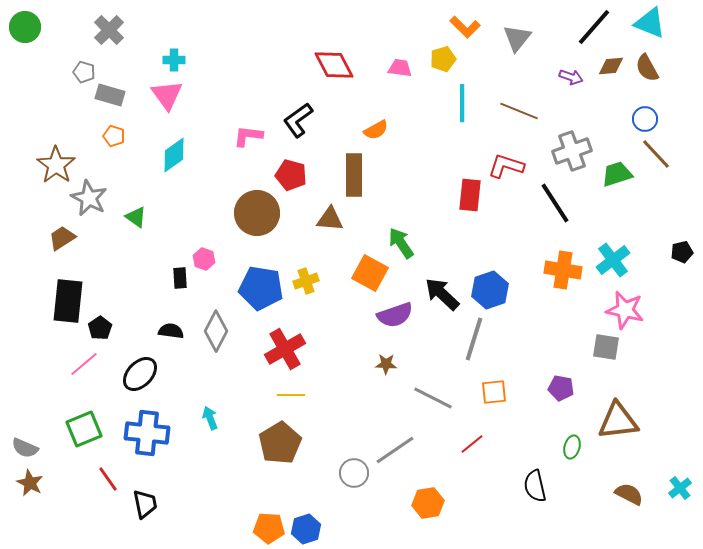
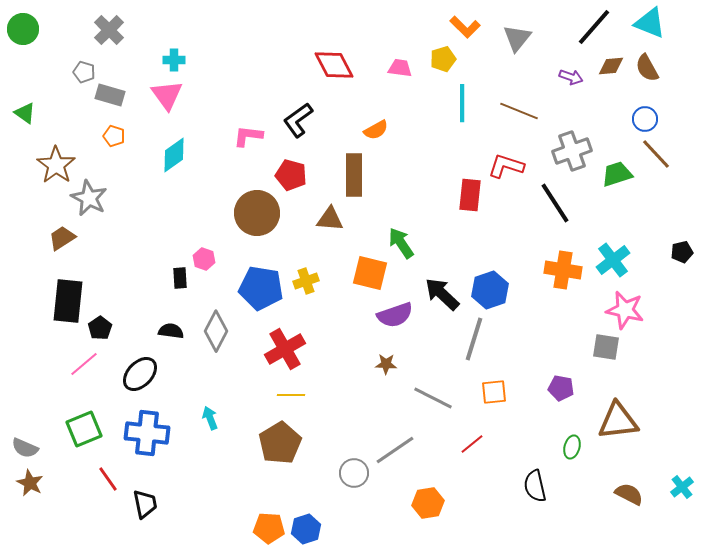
green circle at (25, 27): moved 2 px left, 2 px down
green triangle at (136, 217): moved 111 px left, 104 px up
orange square at (370, 273): rotated 15 degrees counterclockwise
cyan cross at (680, 488): moved 2 px right, 1 px up
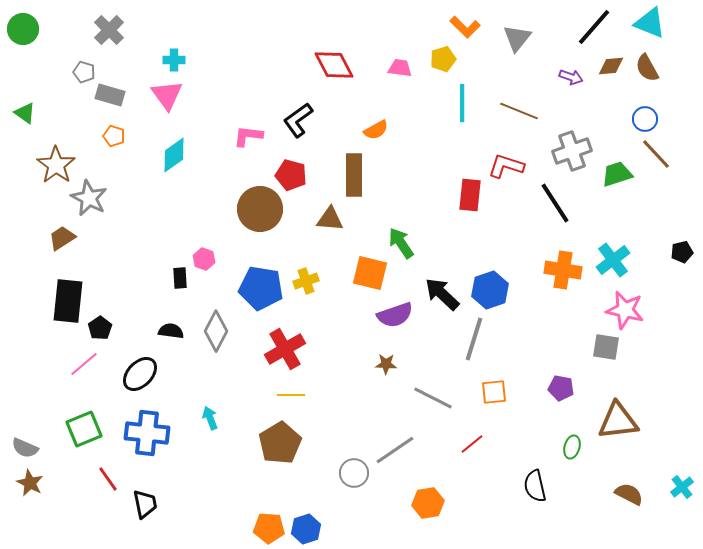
brown circle at (257, 213): moved 3 px right, 4 px up
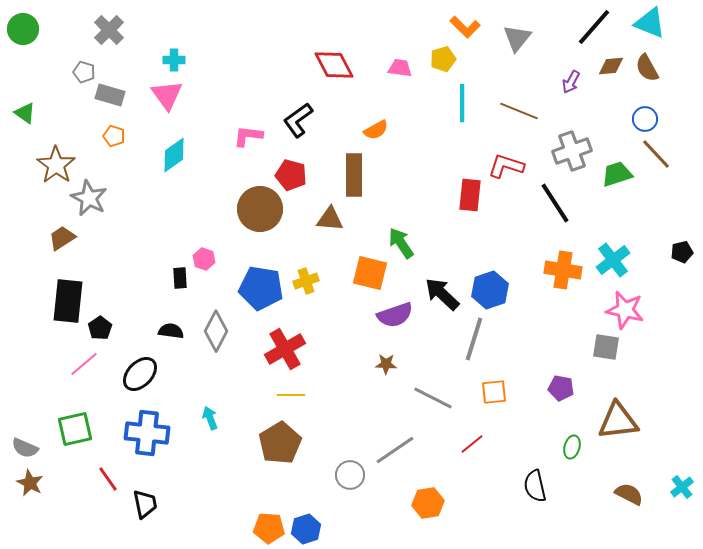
purple arrow at (571, 77): moved 5 px down; rotated 100 degrees clockwise
green square at (84, 429): moved 9 px left; rotated 9 degrees clockwise
gray circle at (354, 473): moved 4 px left, 2 px down
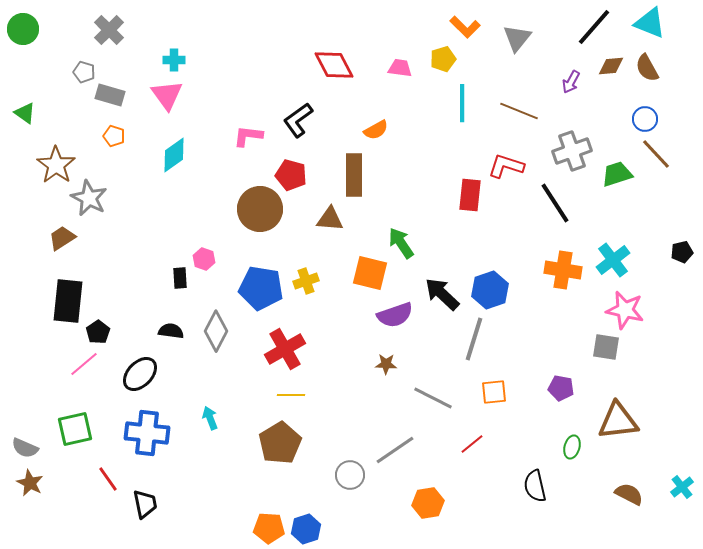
black pentagon at (100, 328): moved 2 px left, 4 px down
